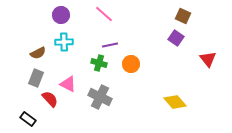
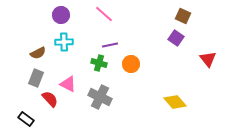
black rectangle: moved 2 px left
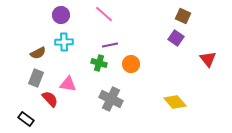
pink triangle: rotated 18 degrees counterclockwise
gray cross: moved 11 px right, 2 px down
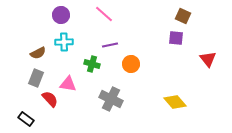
purple square: rotated 28 degrees counterclockwise
green cross: moved 7 px left, 1 px down
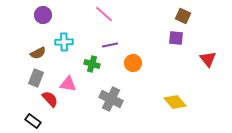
purple circle: moved 18 px left
orange circle: moved 2 px right, 1 px up
black rectangle: moved 7 px right, 2 px down
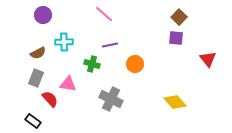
brown square: moved 4 px left, 1 px down; rotated 21 degrees clockwise
orange circle: moved 2 px right, 1 px down
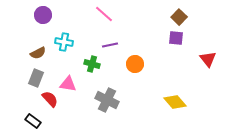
cyan cross: rotated 12 degrees clockwise
gray cross: moved 4 px left, 1 px down
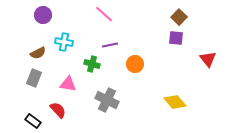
gray rectangle: moved 2 px left
red semicircle: moved 8 px right, 11 px down
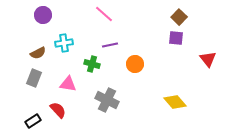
cyan cross: moved 1 px down; rotated 18 degrees counterclockwise
black rectangle: rotated 70 degrees counterclockwise
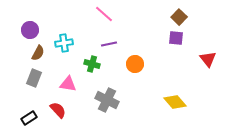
purple circle: moved 13 px left, 15 px down
purple line: moved 1 px left, 1 px up
brown semicircle: rotated 35 degrees counterclockwise
black rectangle: moved 4 px left, 3 px up
